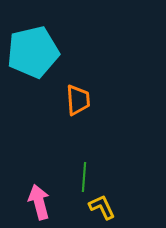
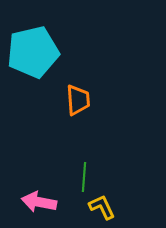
pink arrow: rotated 64 degrees counterclockwise
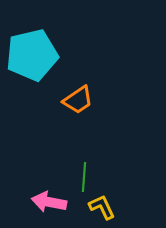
cyan pentagon: moved 1 px left, 3 px down
orange trapezoid: rotated 60 degrees clockwise
pink arrow: moved 10 px right
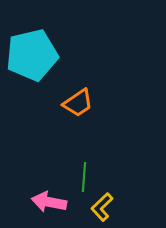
orange trapezoid: moved 3 px down
yellow L-shape: rotated 108 degrees counterclockwise
